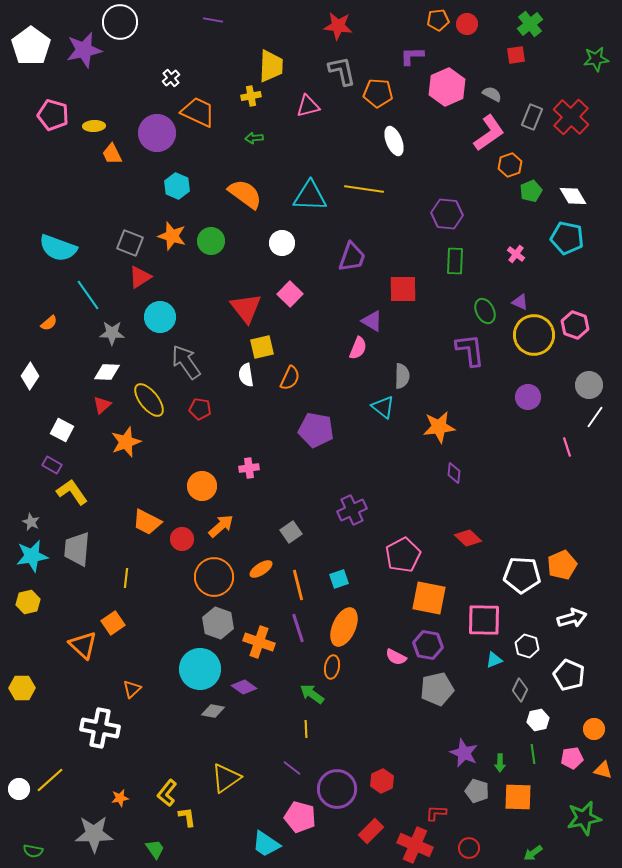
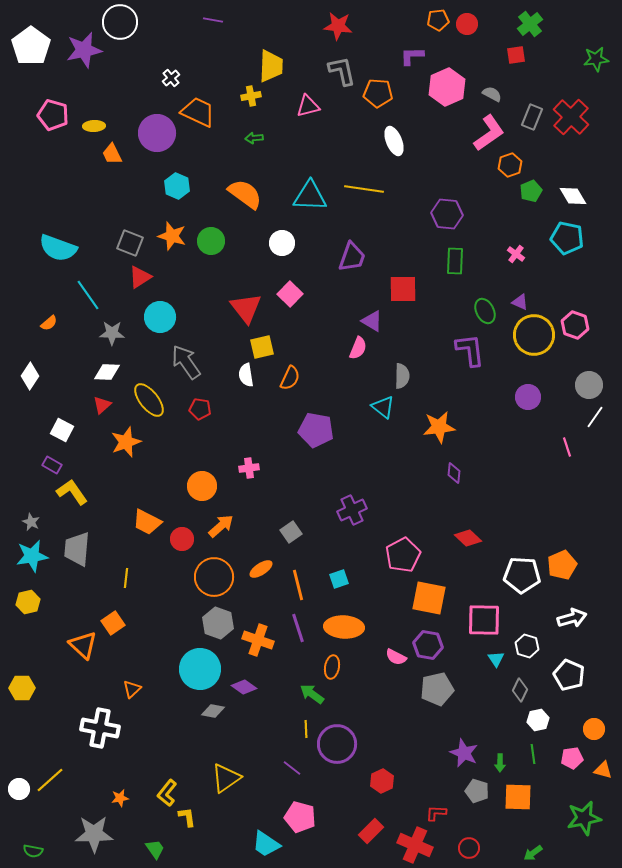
orange ellipse at (344, 627): rotated 69 degrees clockwise
orange cross at (259, 642): moved 1 px left, 2 px up
cyan triangle at (494, 660): moved 2 px right, 1 px up; rotated 42 degrees counterclockwise
purple circle at (337, 789): moved 45 px up
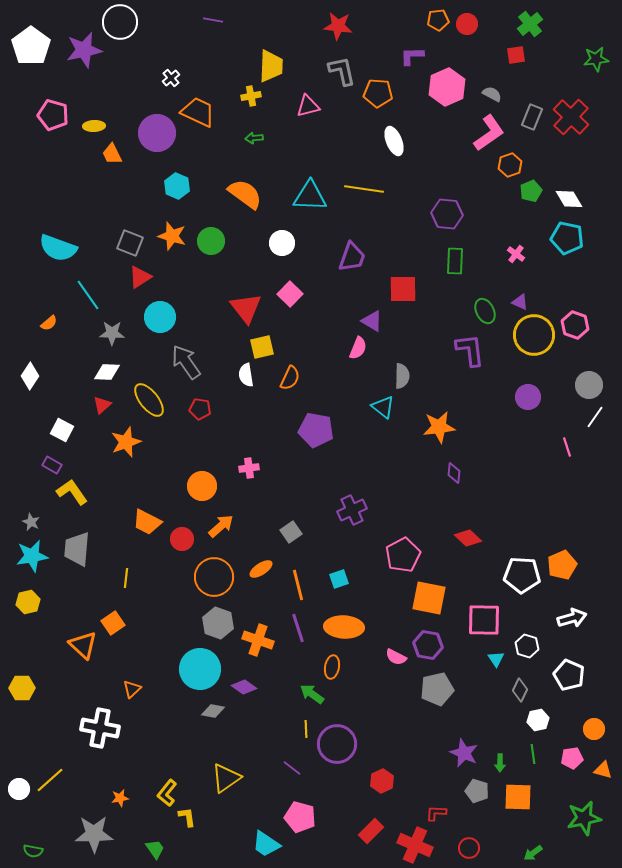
white diamond at (573, 196): moved 4 px left, 3 px down
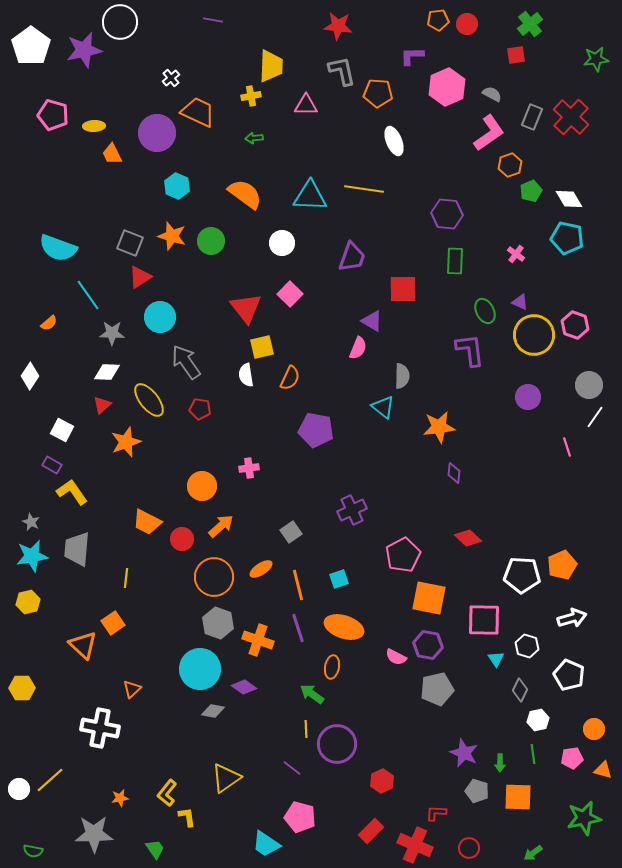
pink triangle at (308, 106): moved 2 px left, 1 px up; rotated 15 degrees clockwise
orange ellipse at (344, 627): rotated 15 degrees clockwise
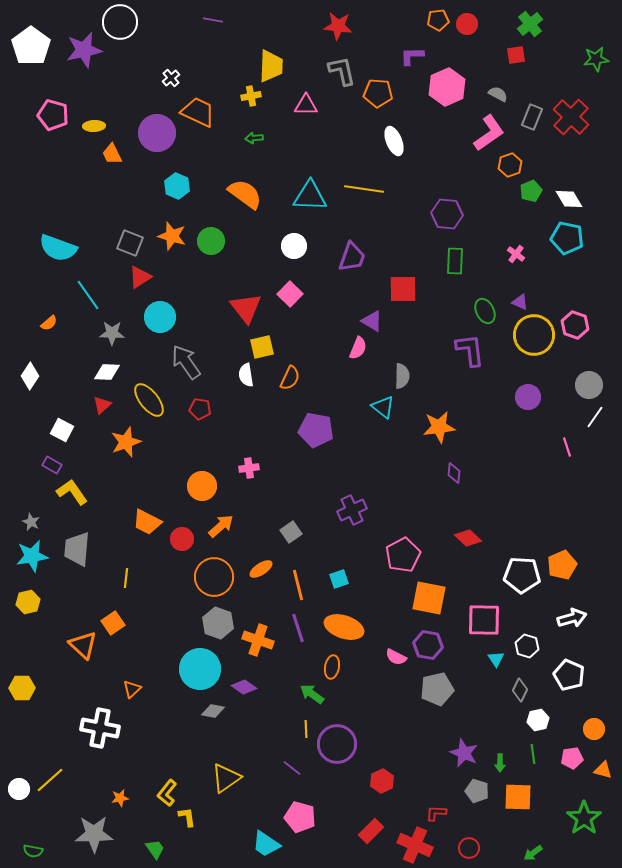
gray semicircle at (492, 94): moved 6 px right
white circle at (282, 243): moved 12 px right, 3 px down
green star at (584, 818): rotated 24 degrees counterclockwise
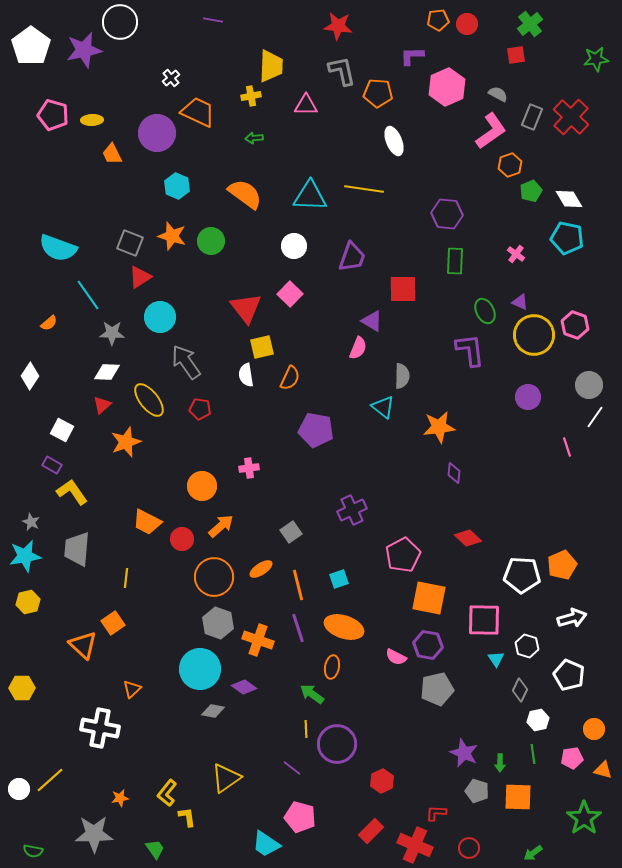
yellow ellipse at (94, 126): moved 2 px left, 6 px up
pink L-shape at (489, 133): moved 2 px right, 2 px up
cyan star at (32, 556): moved 7 px left
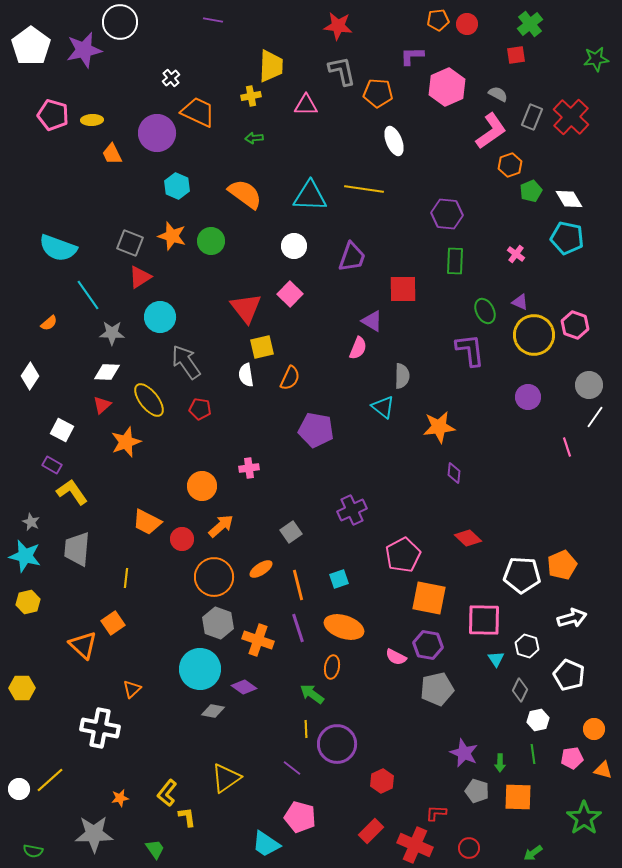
cyan star at (25, 556): rotated 24 degrees clockwise
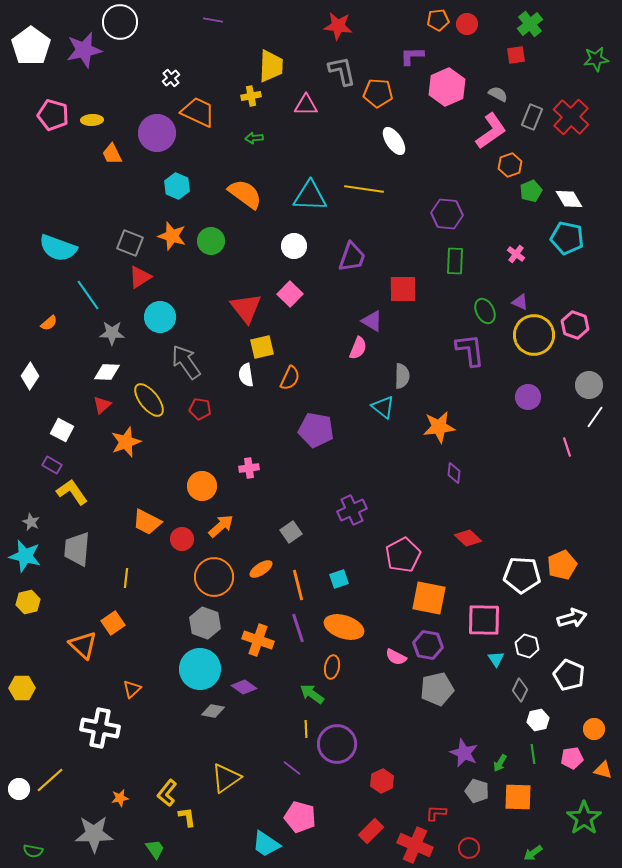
white ellipse at (394, 141): rotated 12 degrees counterclockwise
gray hexagon at (218, 623): moved 13 px left
green arrow at (500, 763): rotated 30 degrees clockwise
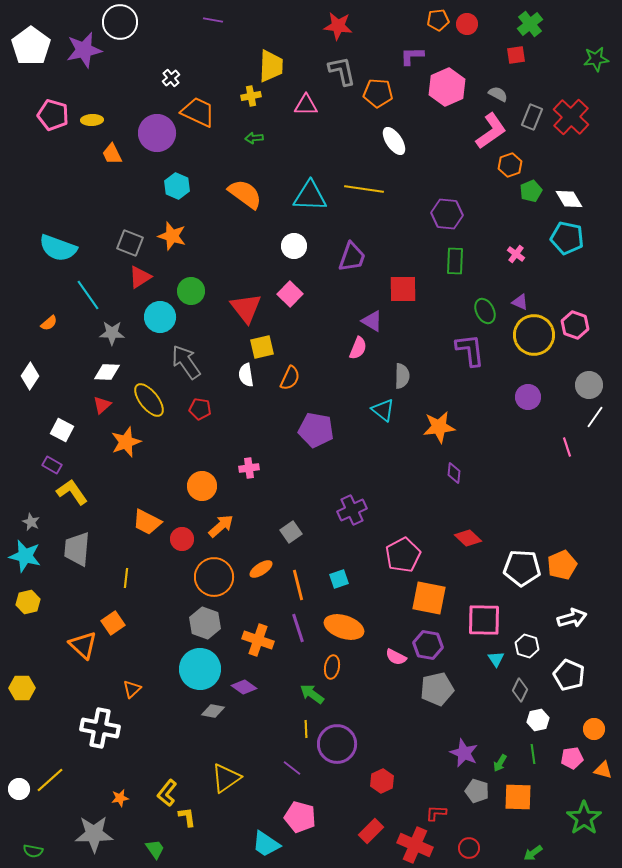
green circle at (211, 241): moved 20 px left, 50 px down
cyan triangle at (383, 407): moved 3 px down
white pentagon at (522, 575): moved 7 px up
